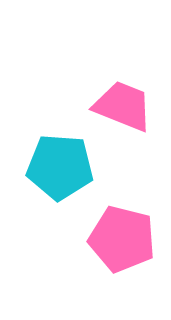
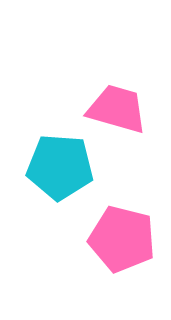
pink trapezoid: moved 6 px left, 3 px down; rotated 6 degrees counterclockwise
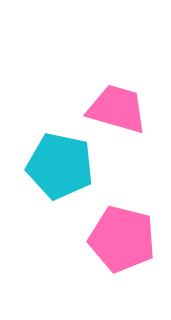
cyan pentagon: moved 1 px up; rotated 8 degrees clockwise
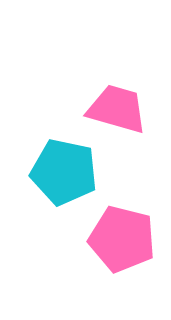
cyan pentagon: moved 4 px right, 6 px down
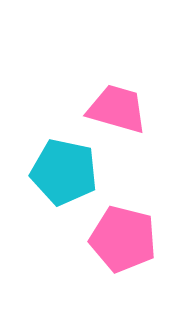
pink pentagon: moved 1 px right
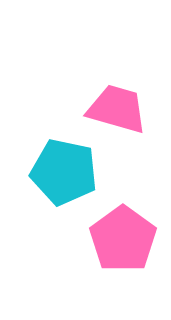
pink pentagon: rotated 22 degrees clockwise
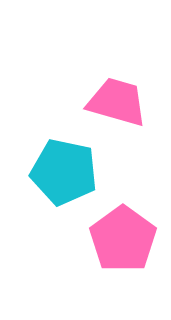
pink trapezoid: moved 7 px up
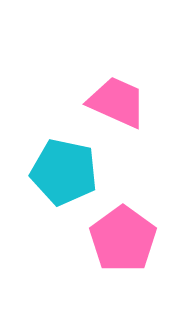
pink trapezoid: rotated 8 degrees clockwise
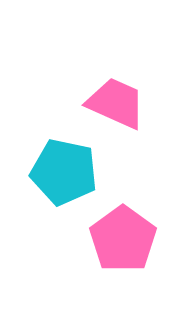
pink trapezoid: moved 1 px left, 1 px down
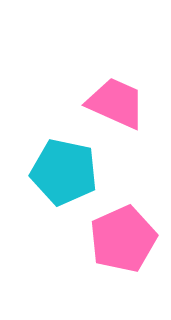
pink pentagon: rotated 12 degrees clockwise
